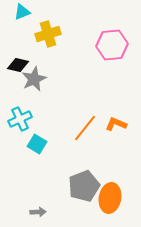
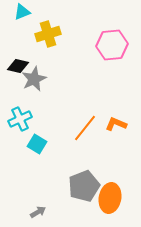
black diamond: moved 1 px down
gray arrow: rotated 28 degrees counterclockwise
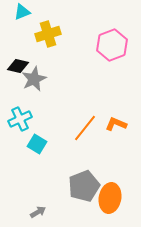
pink hexagon: rotated 16 degrees counterclockwise
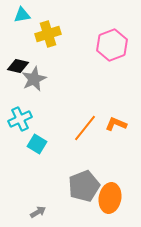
cyan triangle: moved 3 px down; rotated 12 degrees clockwise
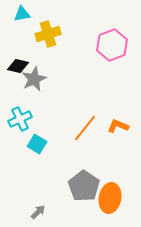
cyan triangle: moved 1 px up
orange L-shape: moved 2 px right, 2 px down
gray pentagon: rotated 16 degrees counterclockwise
gray arrow: rotated 14 degrees counterclockwise
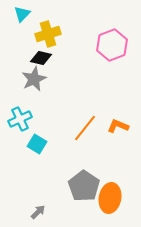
cyan triangle: rotated 36 degrees counterclockwise
black diamond: moved 23 px right, 8 px up
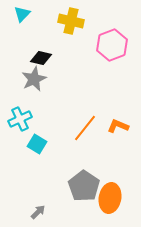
yellow cross: moved 23 px right, 13 px up; rotated 30 degrees clockwise
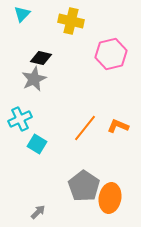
pink hexagon: moved 1 px left, 9 px down; rotated 8 degrees clockwise
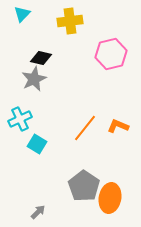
yellow cross: moved 1 px left; rotated 20 degrees counterclockwise
